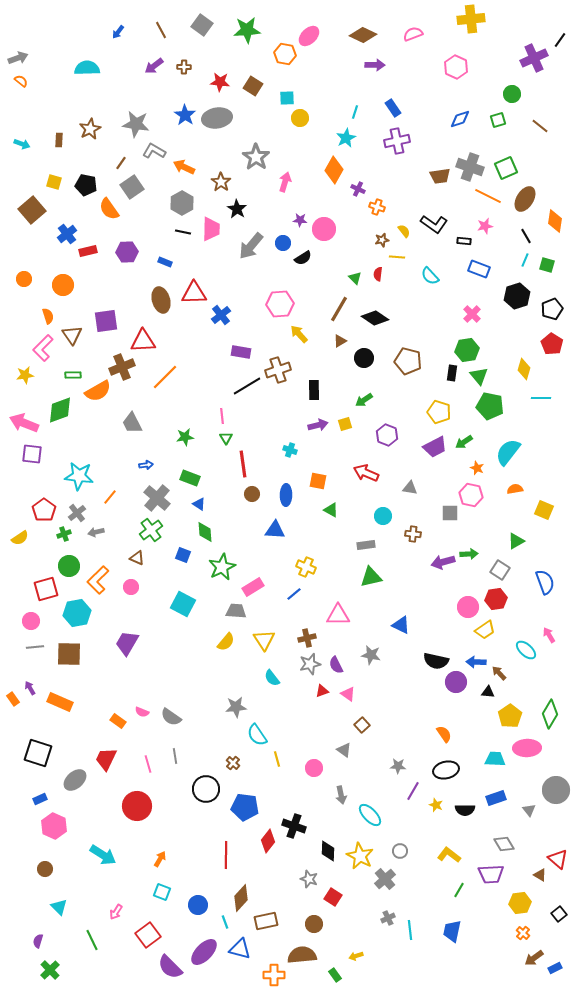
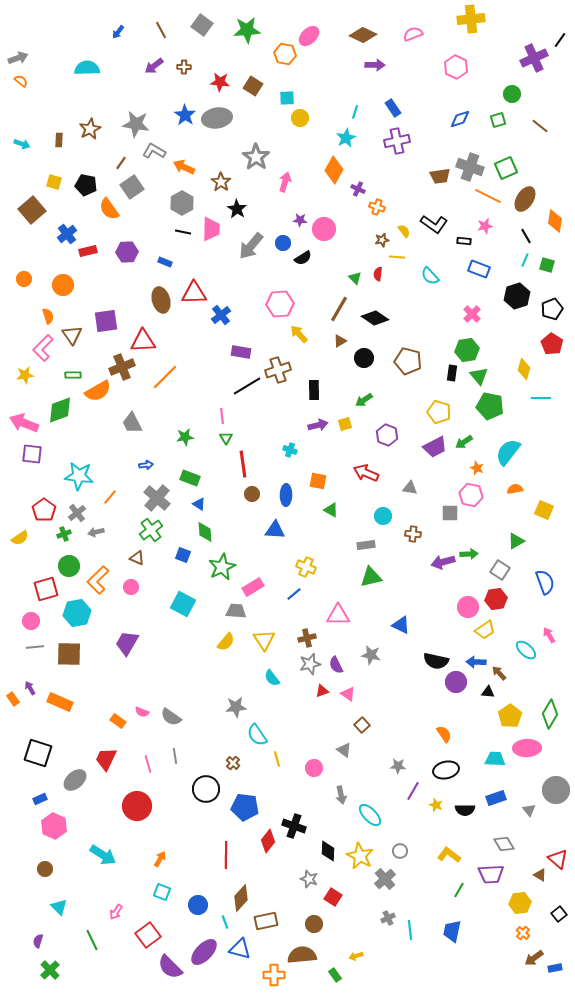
blue rectangle at (555, 968): rotated 16 degrees clockwise
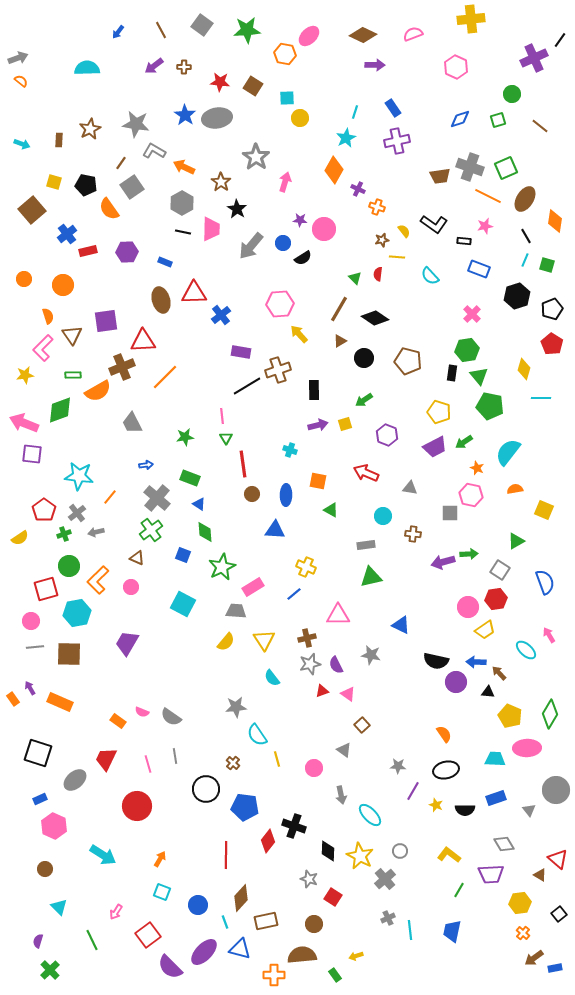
yellow pentagon at (510, 716): rotated 15 degrees counterclockwise
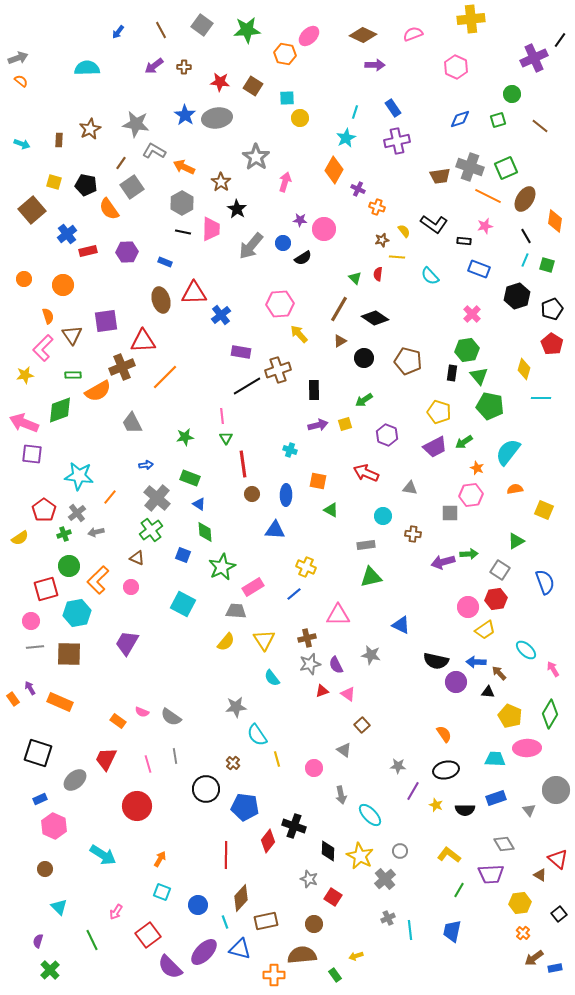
pink hexagon at (471, 495): rotated 20 degrees counterclockwise
pink arrow at (549, 635): moved 4 px right, 34 px down
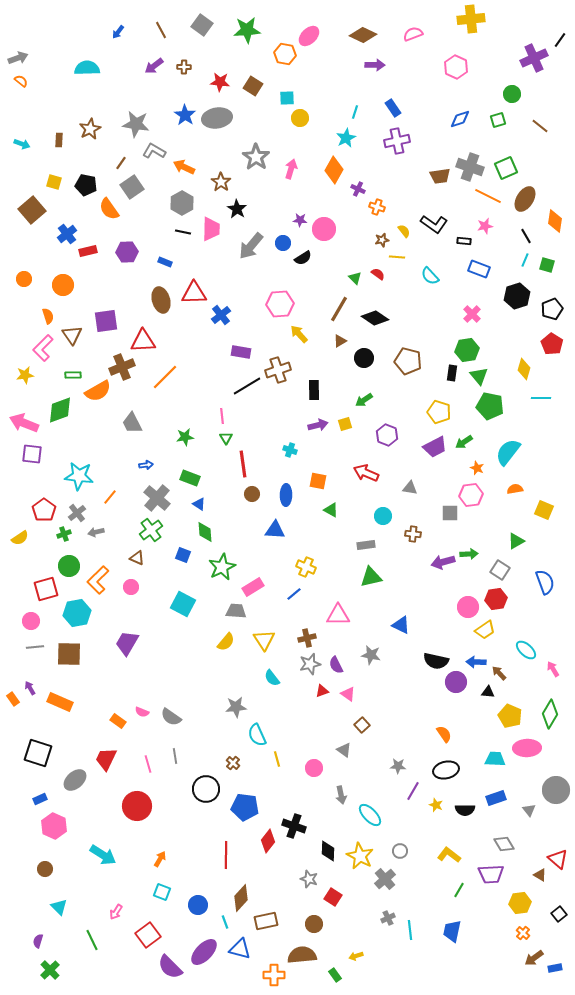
pink arrow at (285, 182): moved 6 px right, 13 px up
red semicircle at (378, 274): rotated 120 degrees clockwise
cyan semicircle at (257, 735): rotated 10 degrees clockwise
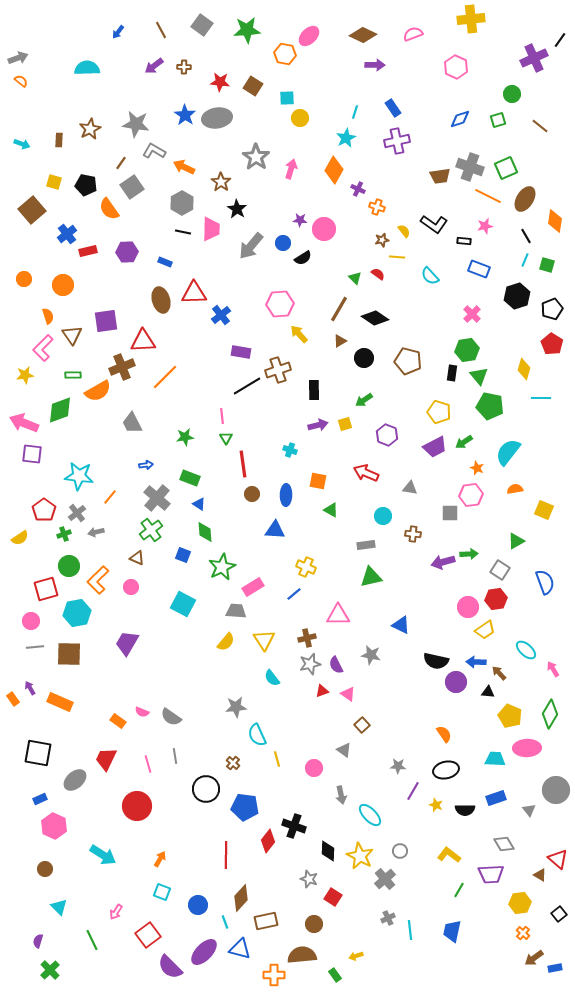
black square at (38, 753): rotated 8 degrees counterclockwise
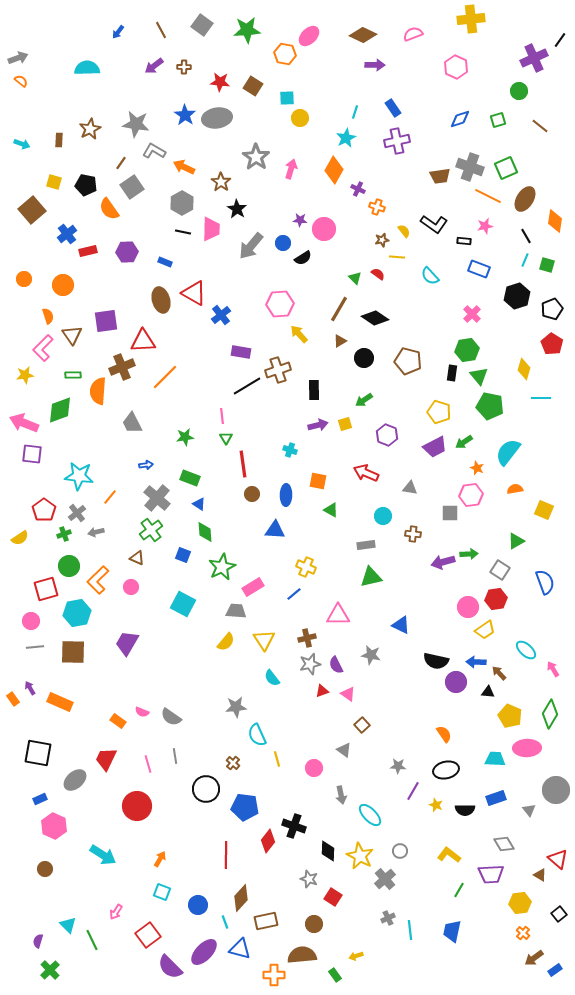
green circle at (512, 94): moved 7 px right, 3 px up
red triangle at (194, 293): rotated 32 degrees clockwise
orange semicircle at (98, 391): rotated 124 degrees clockwise
brown square at (69, 654): moved 4 px right, 2 px up
cyan triangle at (59, 907): moved 9 px right, 18 px down
blue rectangle at (555, 968): moved 2 px down; rotated 24 degrees counterclockwise
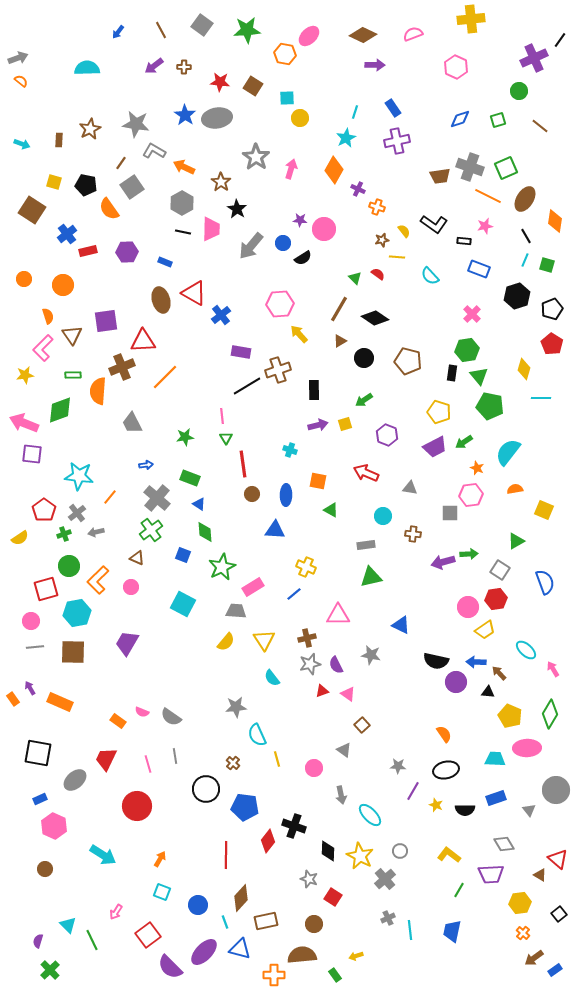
brown square at (32, 210): rotated 16 degrees counterclockwise
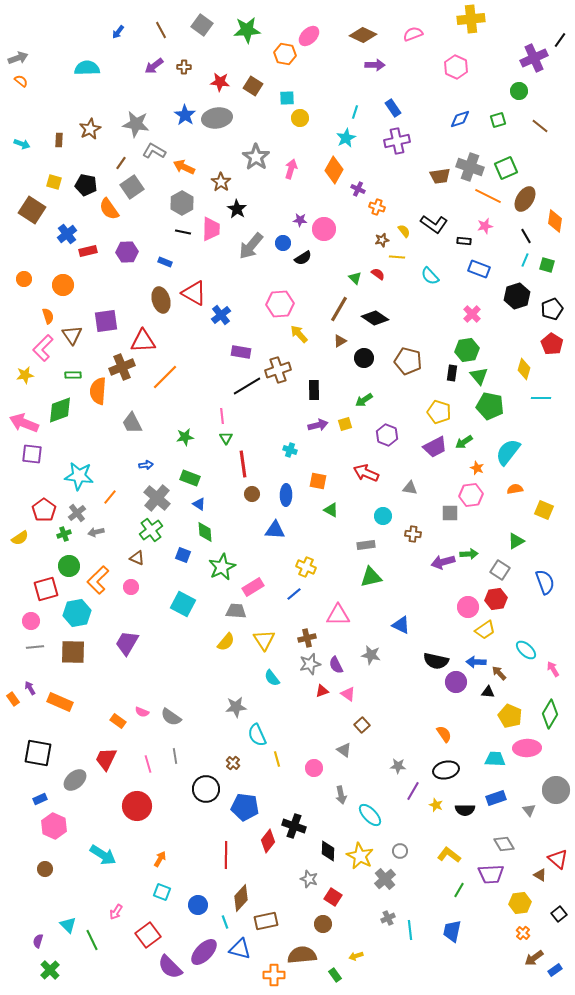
brown circle at (314, 924): moved 9 px right
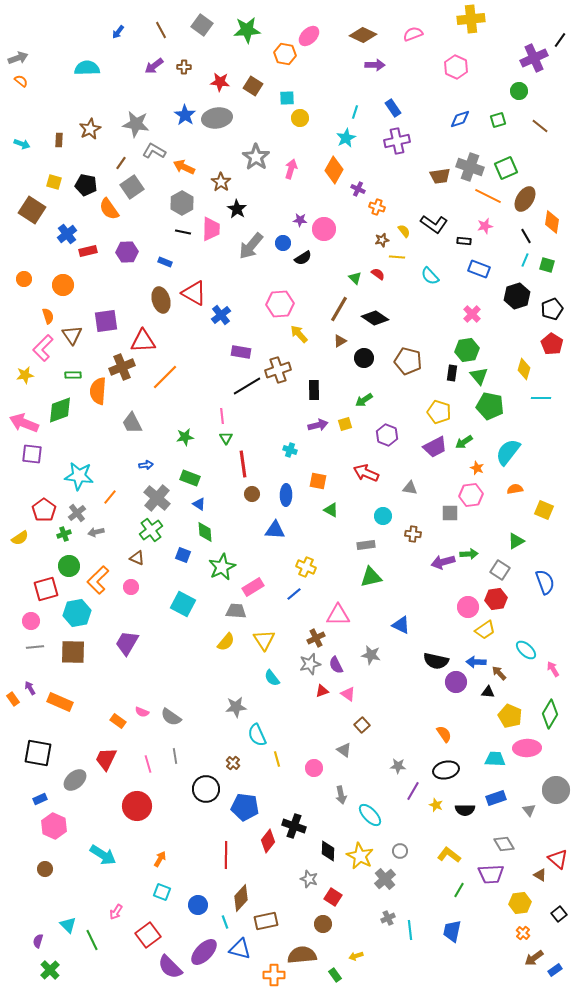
orange diamond at (555, 221): moved 3 px left, 1 px down
brown cross at (307, 638): moved 9 px right; rotated 12 degrees counterclockwise
